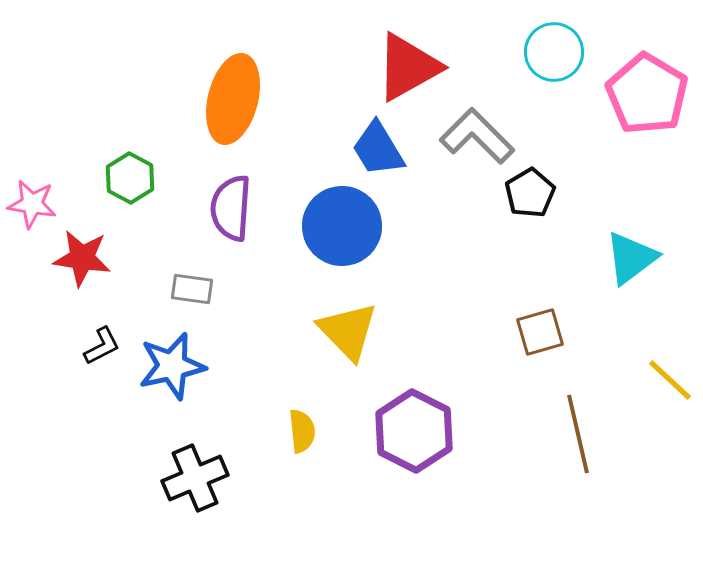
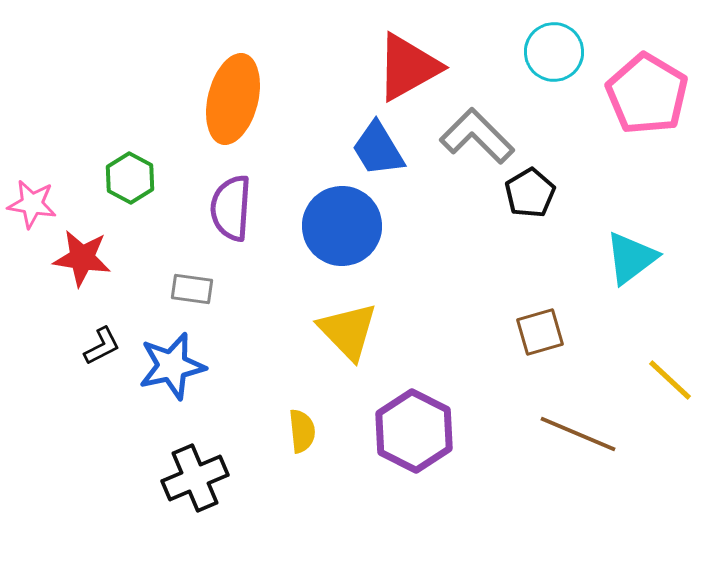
brown line: rotated 54 degrees counterclockwise
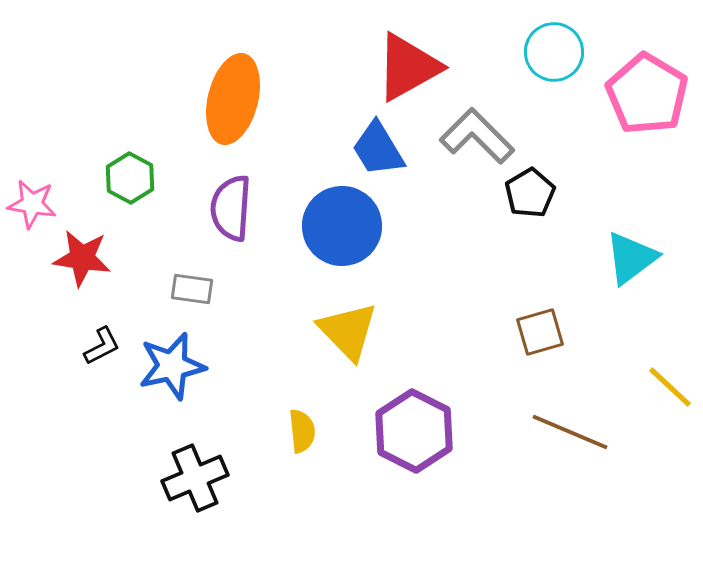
yellow line: moved 7 px down
brown line: moved 8 px left, 2 px up
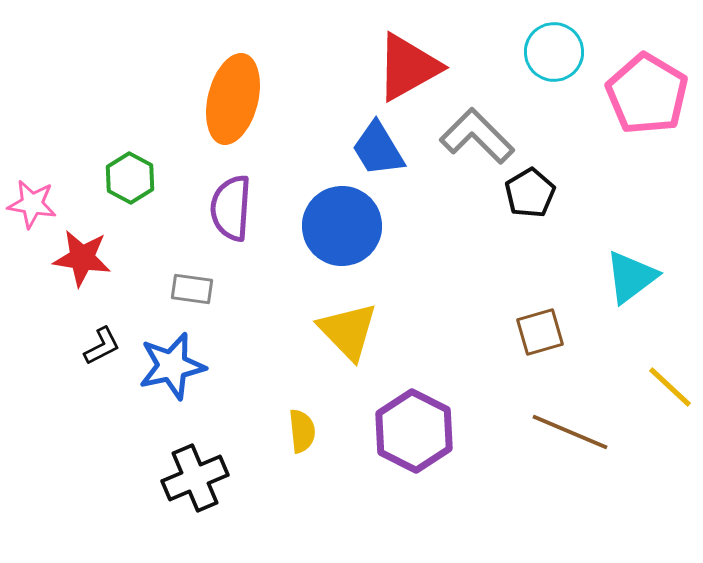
cyan triangle: moved 19 px down
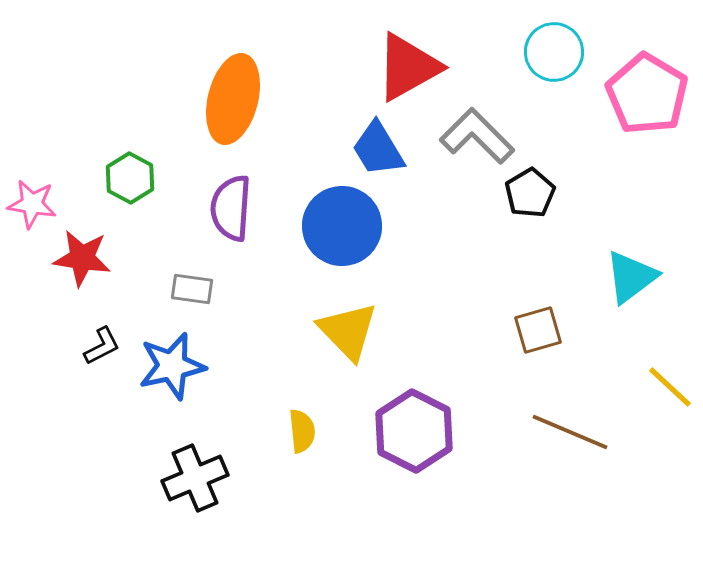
brown square: moved 2 px left, 2 px up
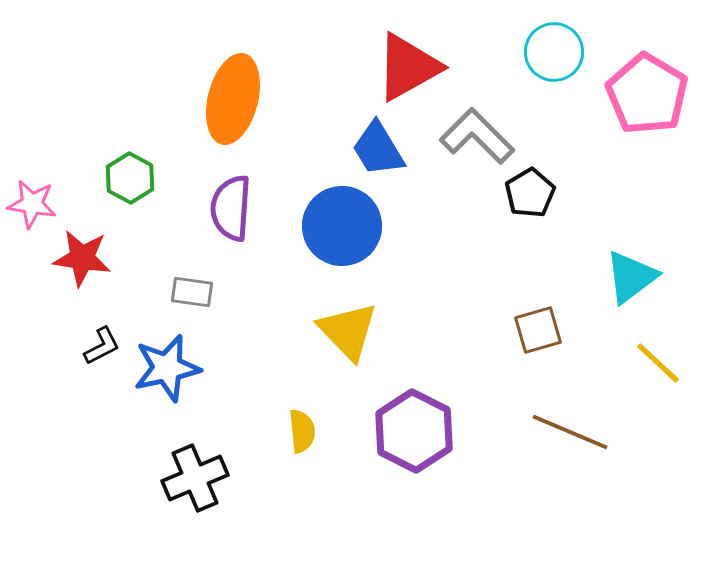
gray rectangle: moved 3 px down
blue star: moved 5 px left, 2 px down
yellow line: moved 12 px left, 24 px up
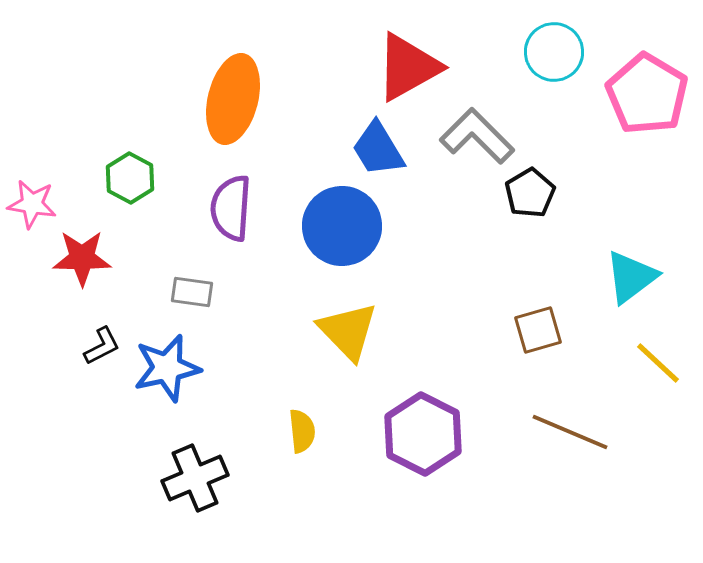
red star: rotated 8 degrees counterclockwise
purple hexagon: moved 9 px right, 3 px down
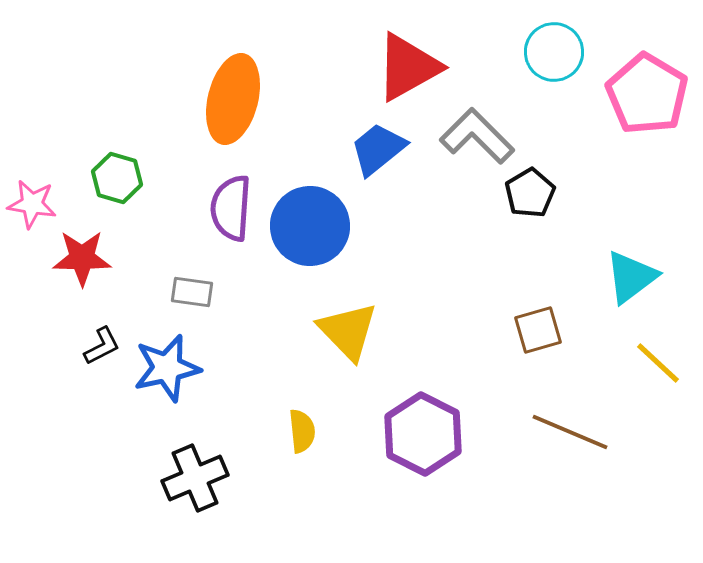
blue trapezoid: rotated 82 degrees clockwise
green hexagon: moved 13 px left; rotated 12 degrees counterclockwise
blue circle: moved 32 px left
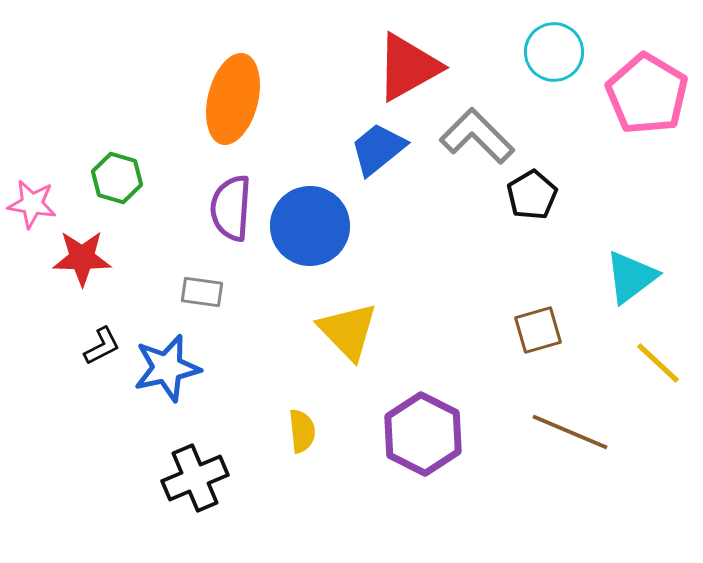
black pentagon: moved 2 px right, 2 px down
gray rectangle: moved 10 px right
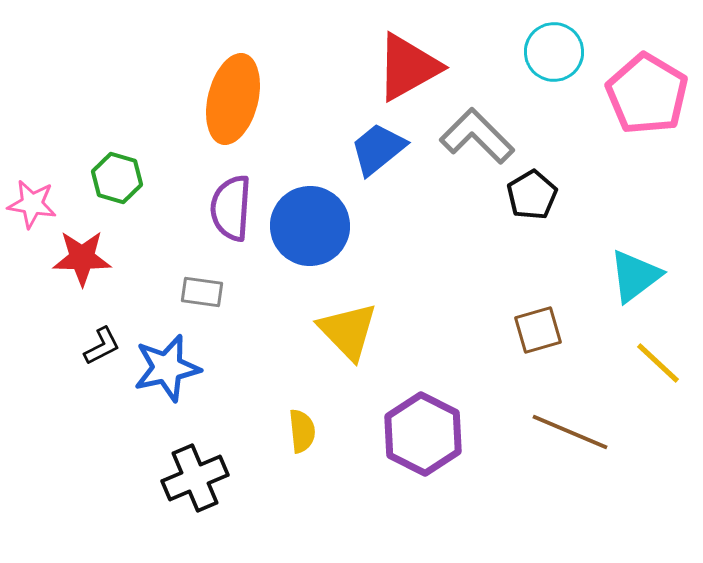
cyan triangle: moved 4 px right, 1 px up
